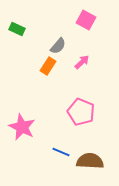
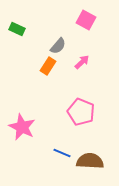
blue line: moved 1 px right, 1 px down
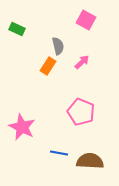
gray semicircle: rotated 54 degrees counterclockwise
blue line: moved 3 px left; rotated 12 degrees counterclockwise
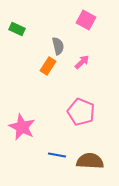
blue line: moved 2 px left, 2 px down
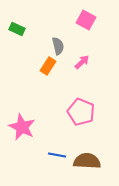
brown semicircle: moved 3 px left
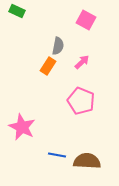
green rectangle: moved 18 px up
gray semicircle: rotated 24 degrees clockwise
pink pentagon: moved 11 px up
